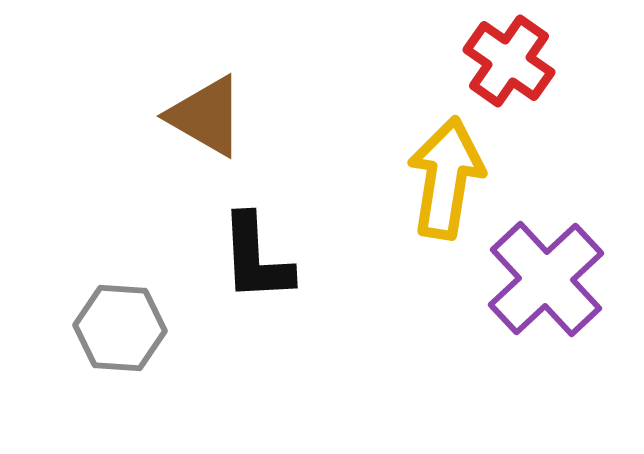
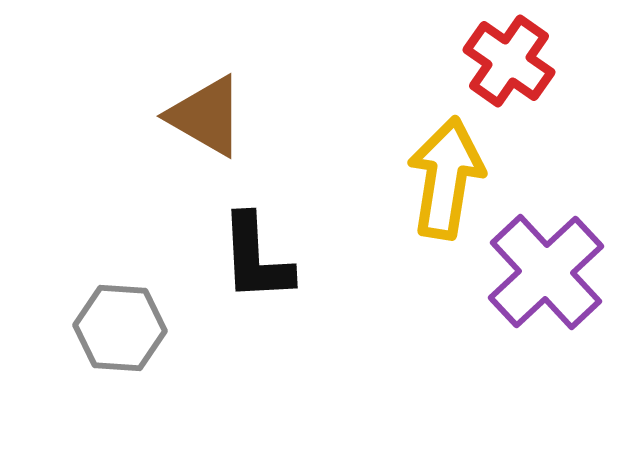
purple cross: moved 7 px up
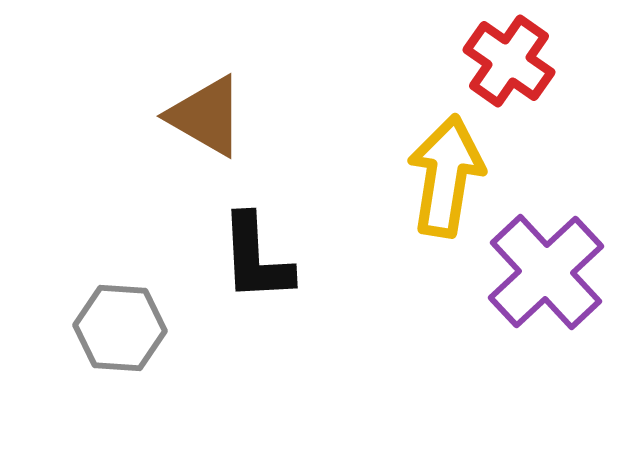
yellow arrow: moved 2 px up
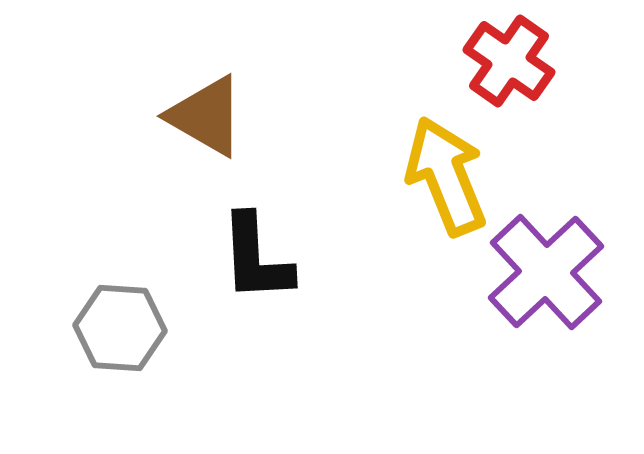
yellow arrow: rotated 31 degrees counterclockwise
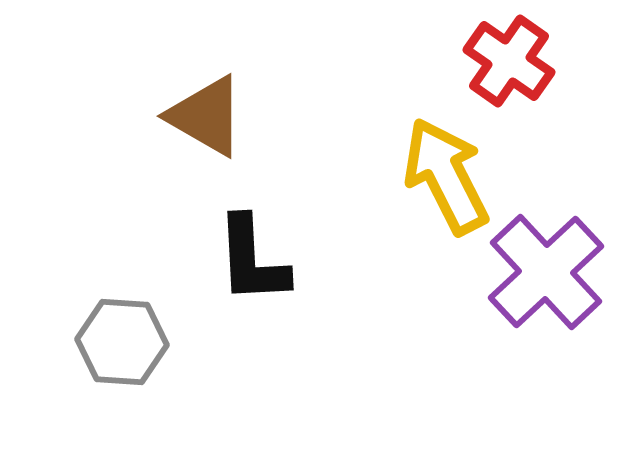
yellow arrow: rotated 5 degrees counterclockwise
black L-shape: moved 4 px left, 2 px down
gray hexagon: moved 2 px right, 14 px down
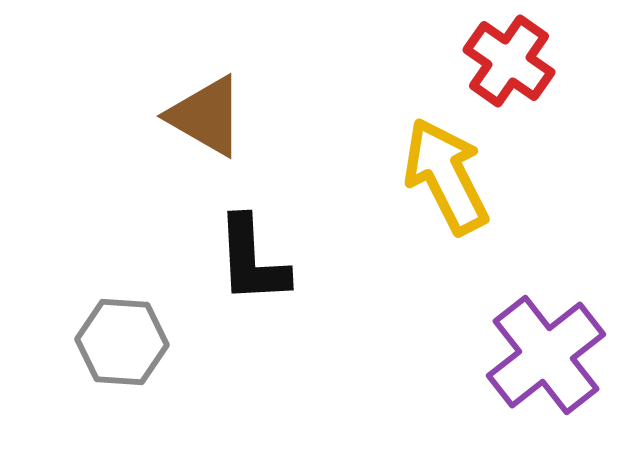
purple cross: moved 83 px down; rotated 5 degrees clockwise
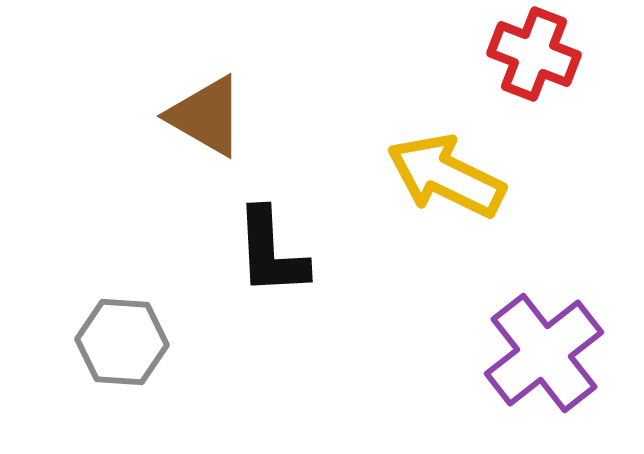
red cross: moved 25 px right, 7 px up; rotated 14 degrees counterclockwise
yellow arrow: rotated 37 degrees counterclockwise
black L-shape: moved 19 px right, 8 px up
purple cross: moved 2 px left, 2 px up
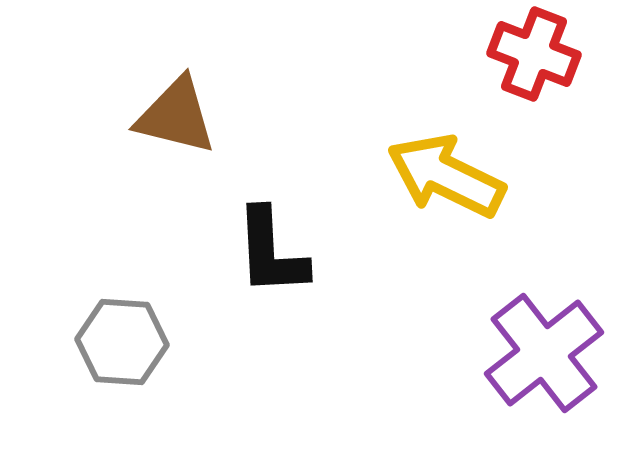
brown triangle: moved 30 px left; rotated 16 degrees counterclockwise
